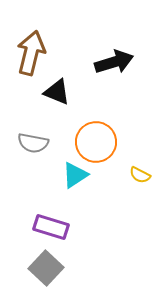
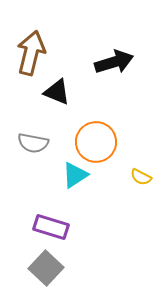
yellow semicircle: moved 1 px right, 2 px down
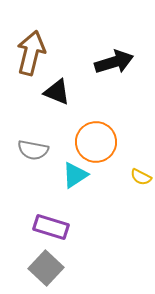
gray semicircle: moved 7 px down
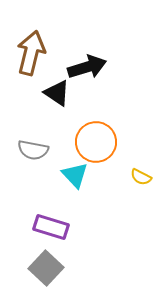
black arrow: moved 27 px left, 5 px down
black triangle: moved 1 px down; rotated 12 degrees clockwise
cyan triangle: rotated 40 degrees counterclockwise
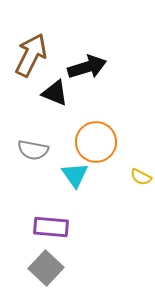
brown arrow: moved 2 px down; rotated 12 degrees clockwise
black triangle: moved 2 px left; rotated 12 degrees counterclockwise
cyan triangle: rotated 8 degrees clockwise
purple rectangle: rotated 12 degrees counterclockwise
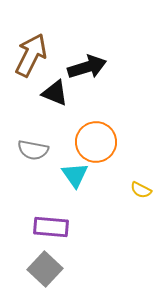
yellow semicircle: moved 13 px down
gray square: moved 1 px left, 1 px down
